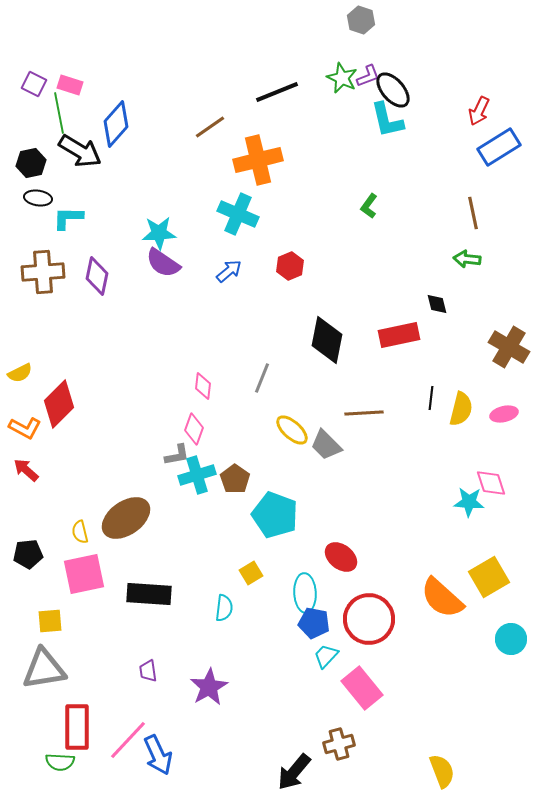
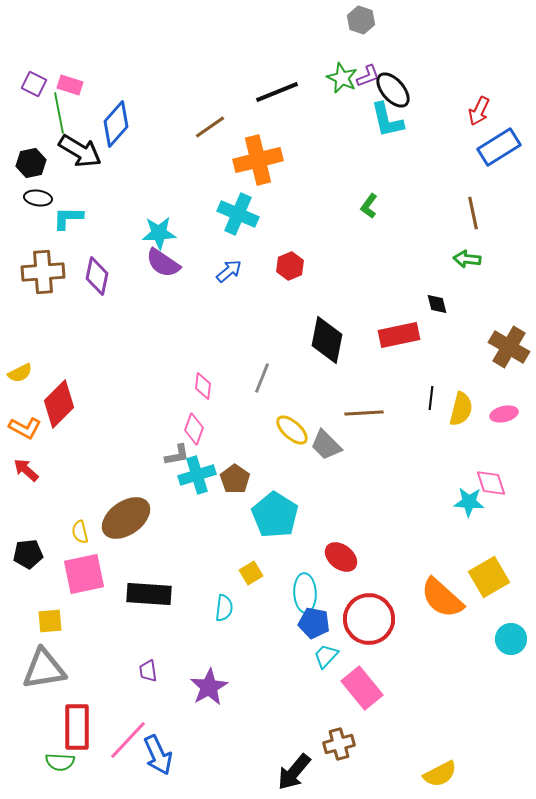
cyan pentagon at (275, 515): rotated 12 degrees clockwise
yellow semicircle at (442, 771): moved 2 px left, 3 px down; rotated 84 degrees clockwise
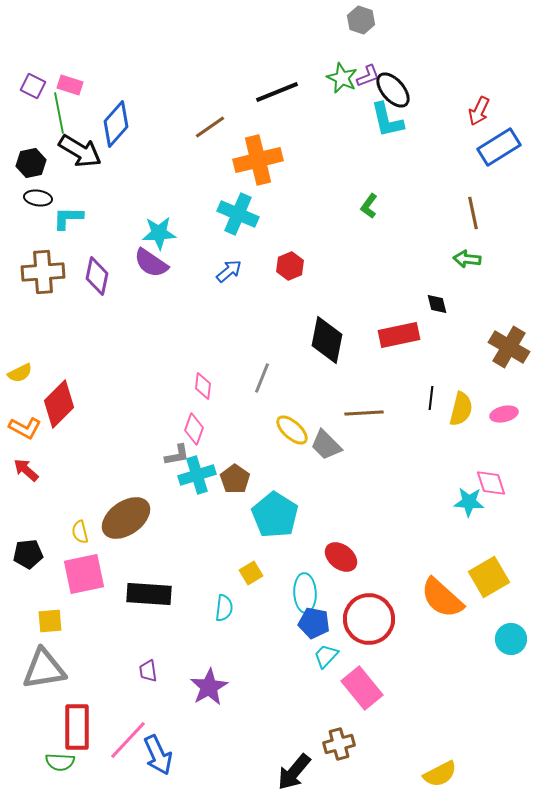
purple square at (34, 84): moved 1 px left, 2 px down
purple semicircle at (163, 263): moved 12 px left
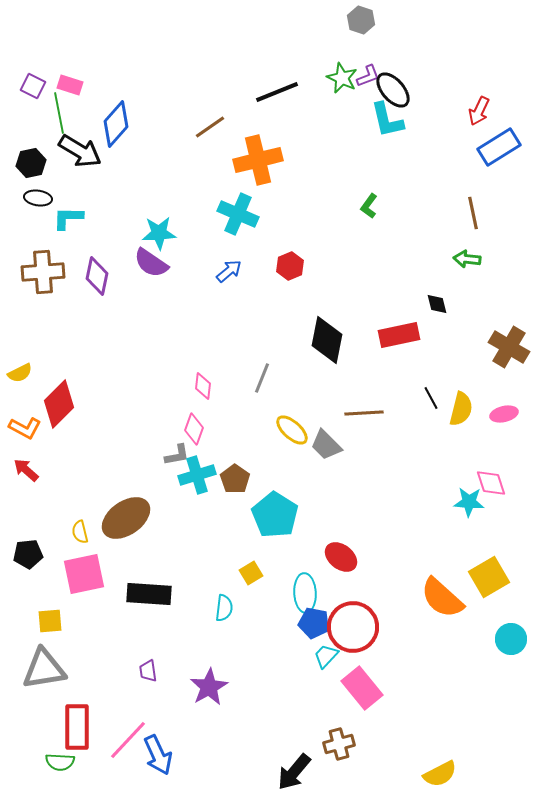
black line at (431, 398): rotated 35 degrees counterclockwise
red circle at (369, 619): moved 16 px left, 8 px down
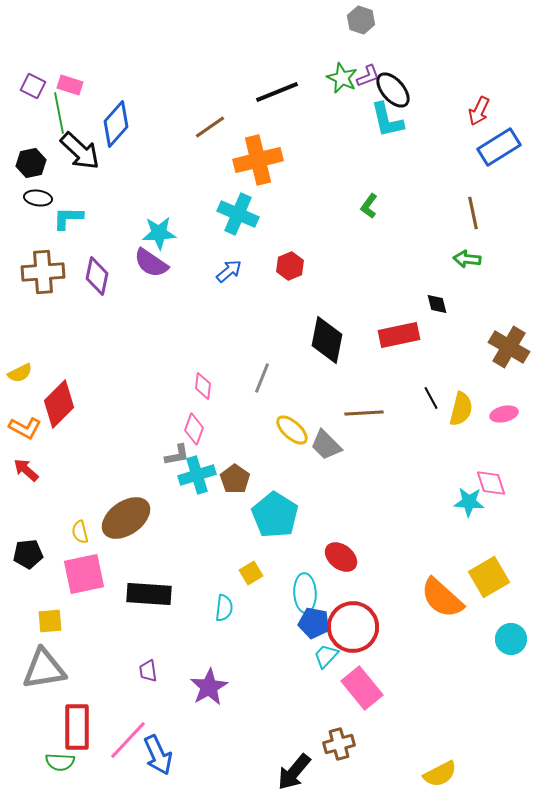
black arrow at (80, 151): rotated 12 degrees clockwise
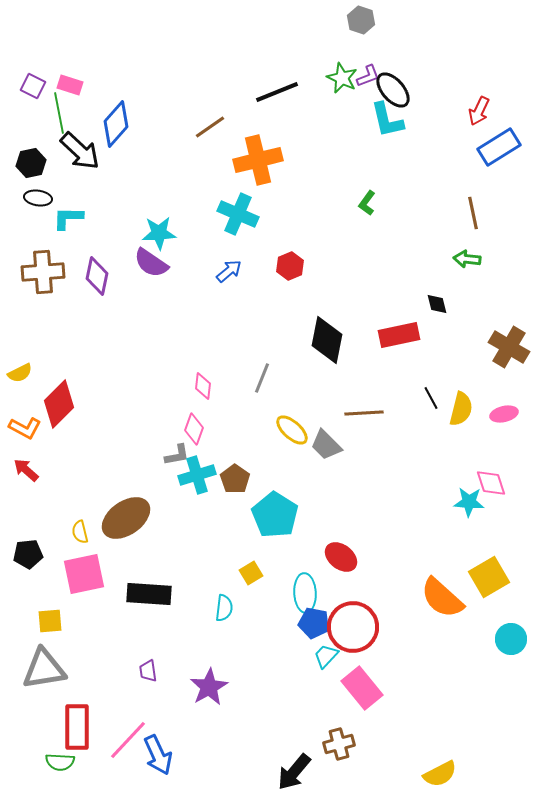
green L-shape at (369, 206): moved 2 px left, 3 px up
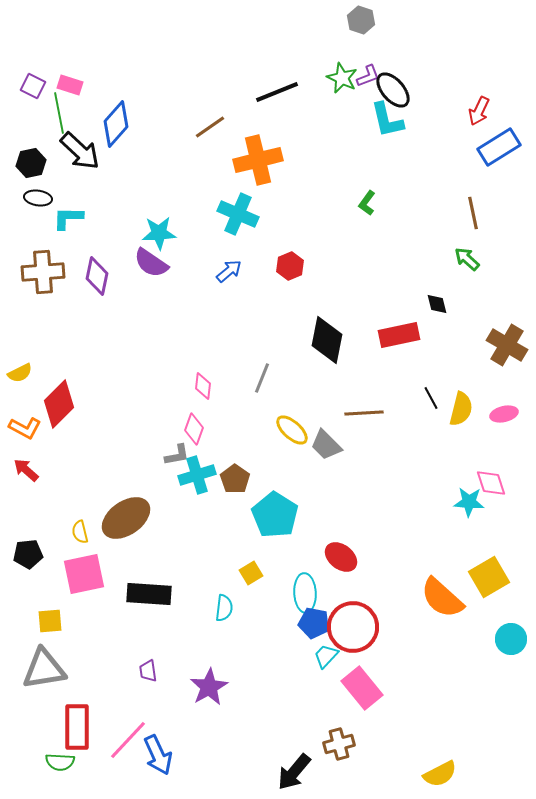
green arrow at (467, 259): rotated 36 degrees clockwise
brown cross at (509, 347): moved 2 px left, 2 px up
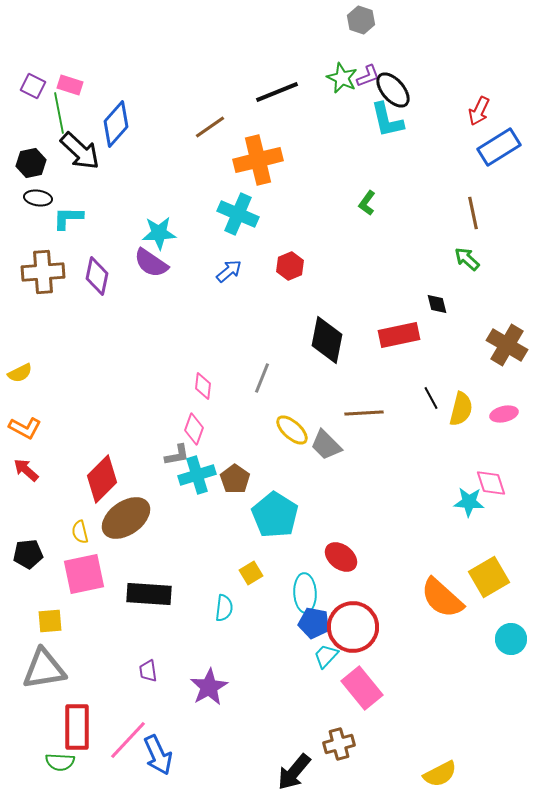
red diamond at (59, 404): moved 43 px right, 75 px down
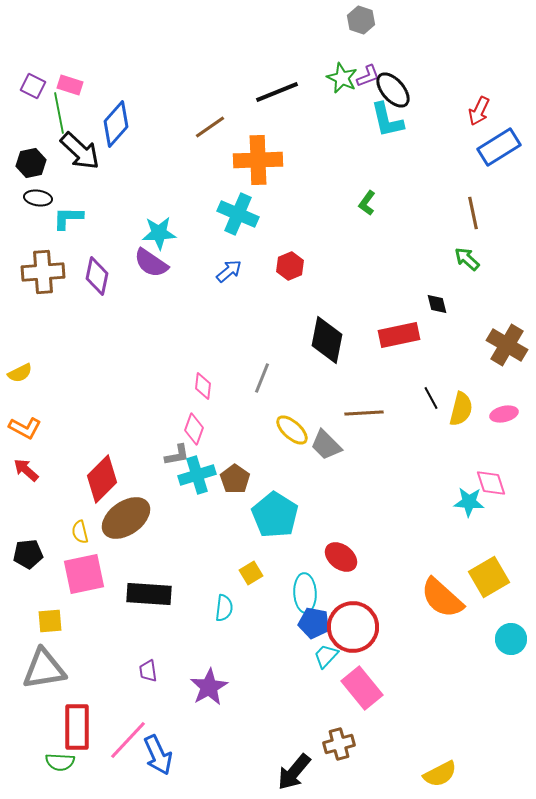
orange cross at (258, 160): rotated 12 degrees clockwise
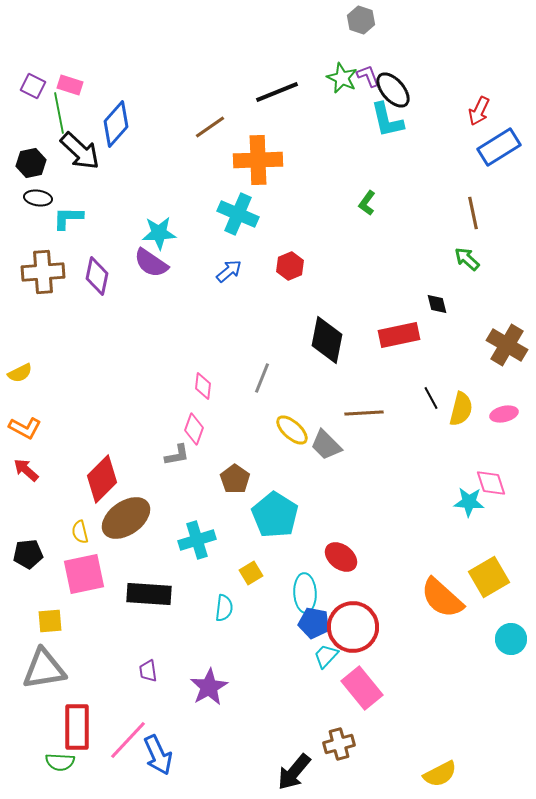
purple L-shape at (368, 76): rotated 90 degrees counterclockwise
cyan cross at (197, 475): moved 65 px down
